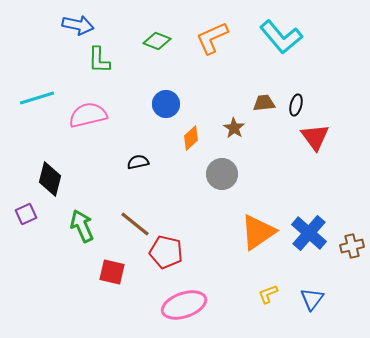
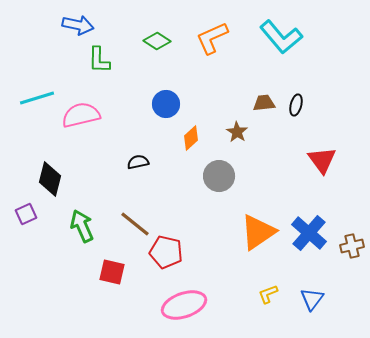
green diamond: rotated 12 degrees clockwise
pink semicircle: moved 7 px left
brown star: moved 3 px right, 4 px down
red triangle: moved 7 px right, 23 px down
gray circle: moved 3 px left, 2 px down
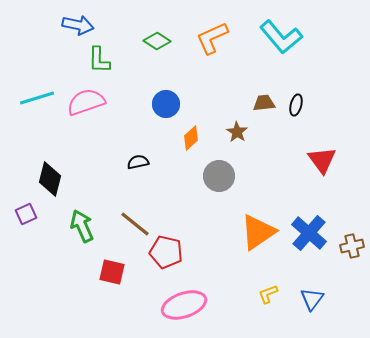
pink semicircle: moved 5 px right, 13 px up; rotated 6 degrees counterclockwise
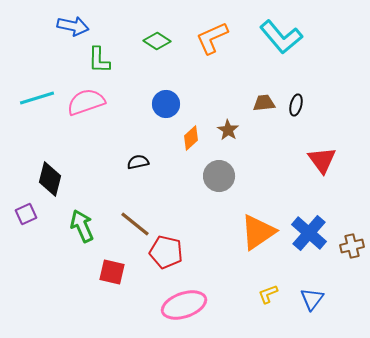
blue arrow: moved 5 px left, 1 px down
brown star: moved 9 px left, 2 px up
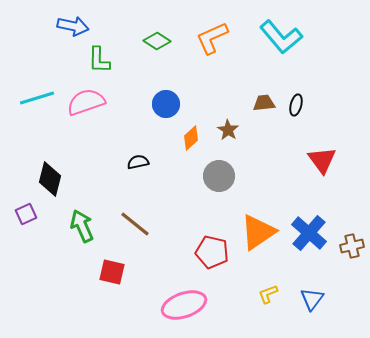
red pentagon: moved 46 px right
